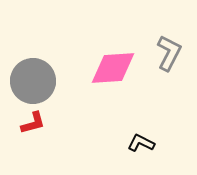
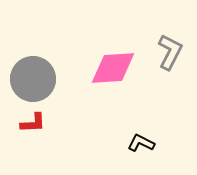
gray L-shape: moved 1 px right, 1 px up
gray circle: moved 2 px up
red L-shape: rotated 12 degrees clockwise
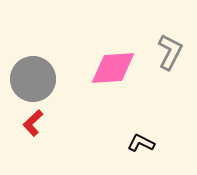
red L-shape: rotated 140 degrees clockwise
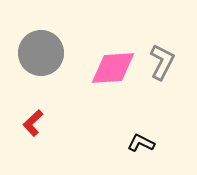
gray L-shape: moved 8 px left, 10 px down
gray circle: moved 8 px right, 26 px up
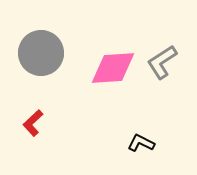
gray L-shape: rotated 150 degrees counterclockwise
